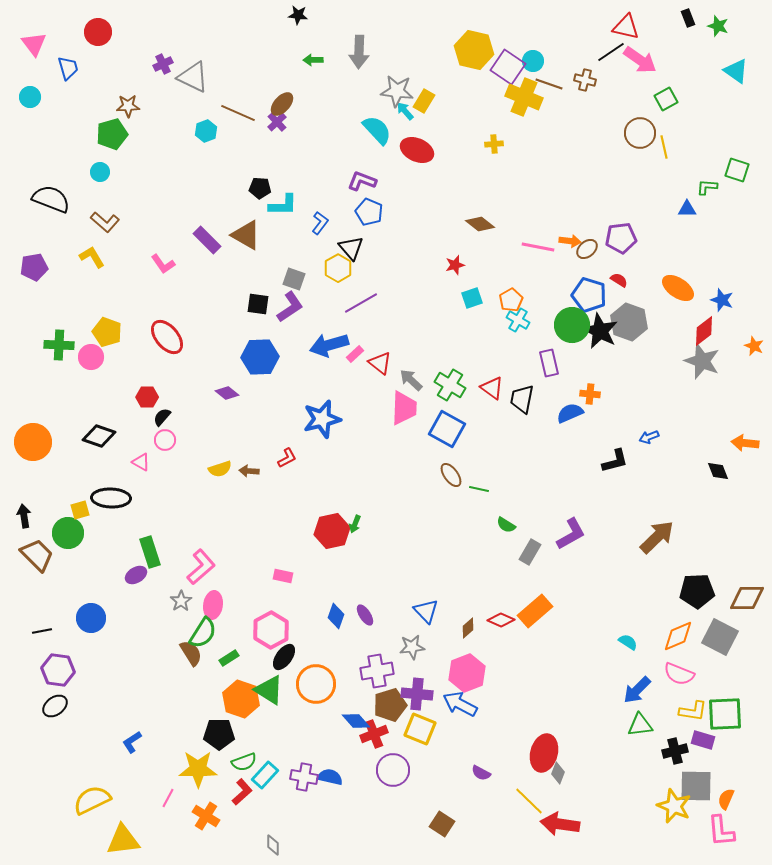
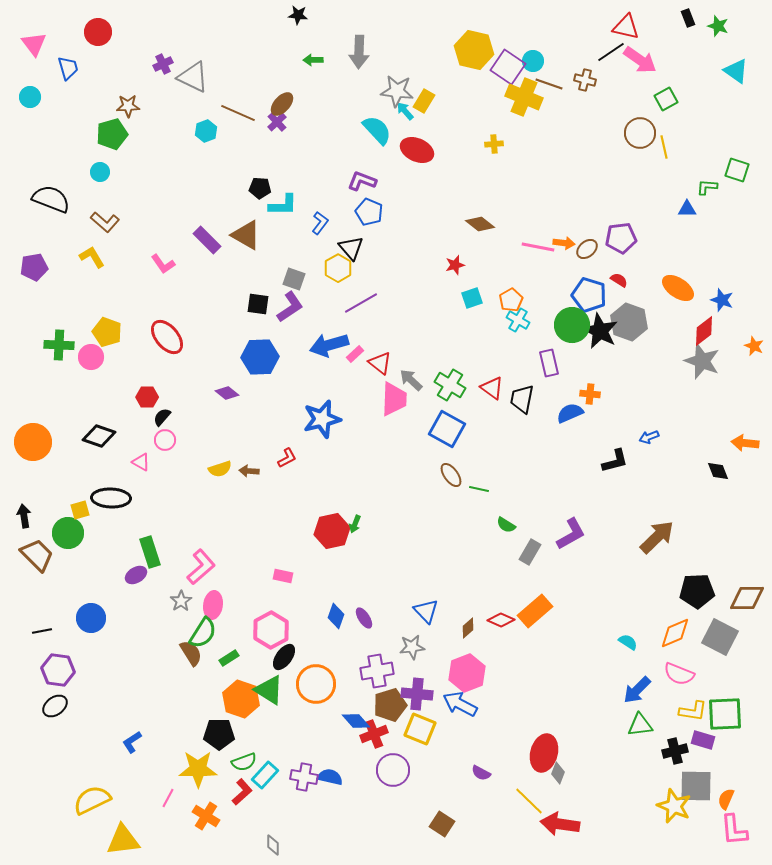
orange arrow at (570, 241): moved 6 px left, 2 px down
pink trapezoid at (404, 408): moved 10 px left, 9 px up
purple ellipse at (365, 615): moved 1 px left, 3 px down
orange diamond at (678, 636): moved 3 px left, 3 px up
pink L-shape at (721, 831): moved 13 px right, 1 px up
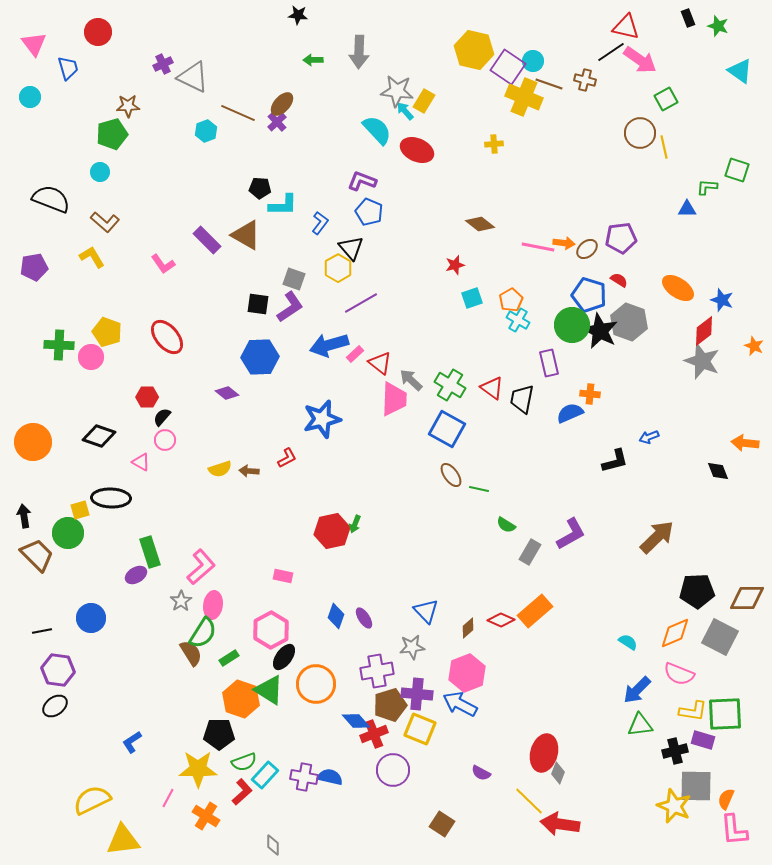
cyan triangle at (736, 71): moved 4 px right
